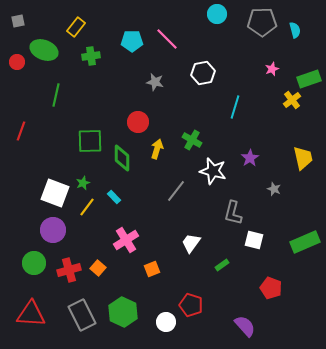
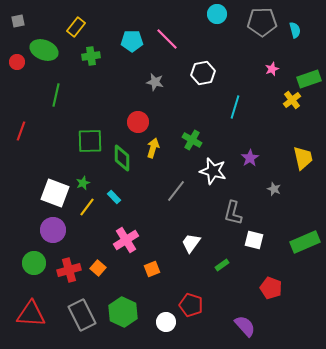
yellow arrow at (157, 149): moved 4 px left, 1 px up
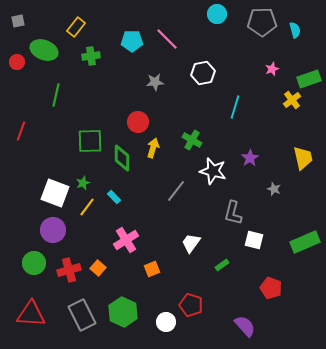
gray star at (155, 82): rotated 18 degrees counterclockwise
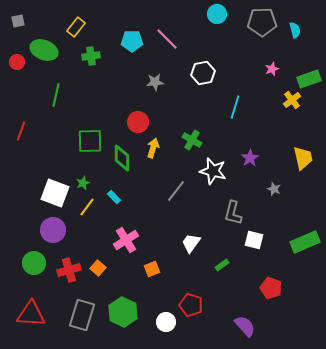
gray rectangle at (82, 315): rotated 44 degrees clockwise
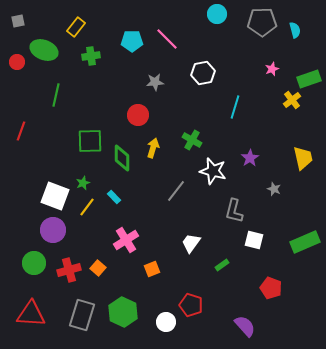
red circle at (138, 122): moved 7 px up
white square at (55, 193): moved 3 px down
gray L-shape at (233, 213): moved 1 px right, 2 px up
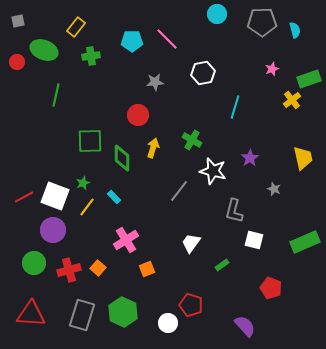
red line at (21, 131): moved 3 px right, 66 px down; rotated 42 degrees clockwise
gray line at (176, 191): moved 3 px right
orange square at (152, 269): moved 5 px left
white circle at (166, 322): moved 2 px right, 1 px down
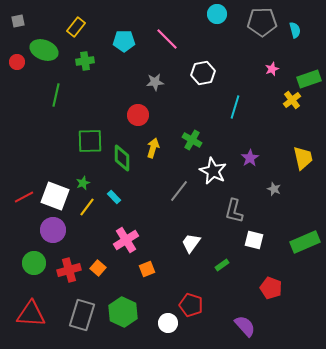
cyan pentagon at (132, 41): moved 8 px left
green cross at (91, 56): moved 6 px left, 5 px down
white star at (213, 171): rotated 12 degrees clockwise
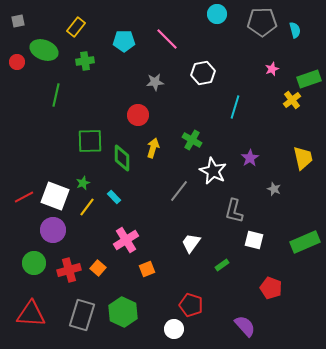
white circle at (168, 323): moved 6 px right, 6 px down
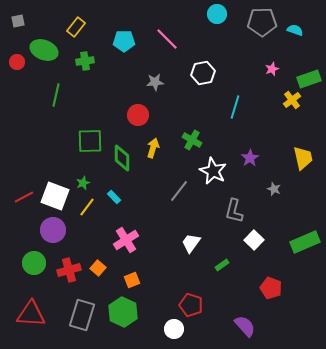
cyan semicircle at (295, 30): rotated 56 degrees counterclockwise
white square at (254, 240): rotated 30 degrees clockwise
orange square at (147, 269): moved 15 px left, 11 px down
